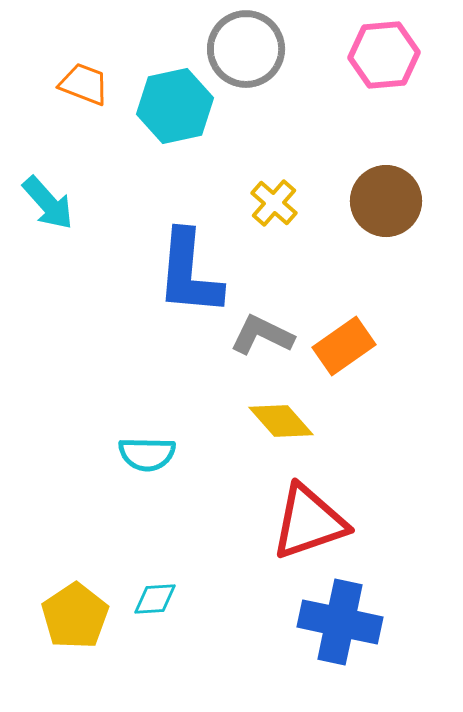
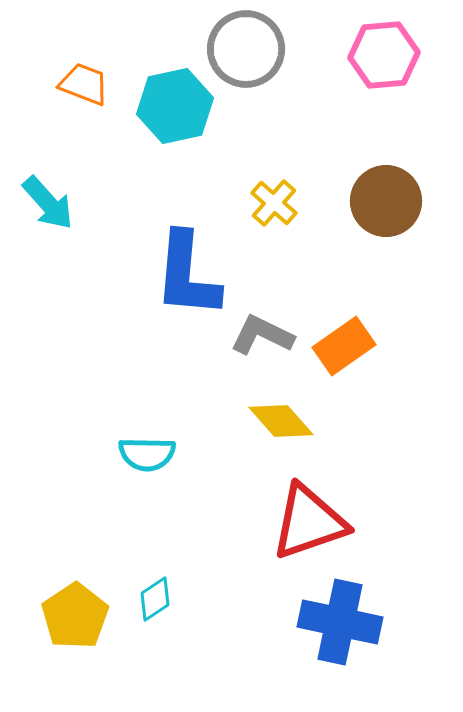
blue L-shape: moved 2 px left, 2 px down
cyan diamond: rotated 30 degrees counterclockwise
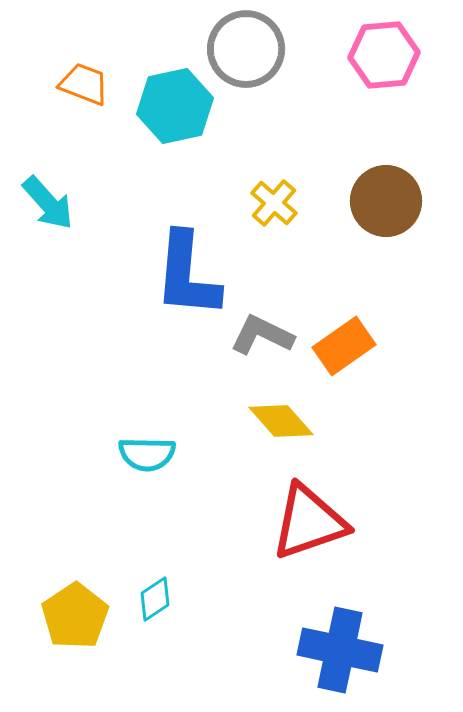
blue cross: moved 28 px down
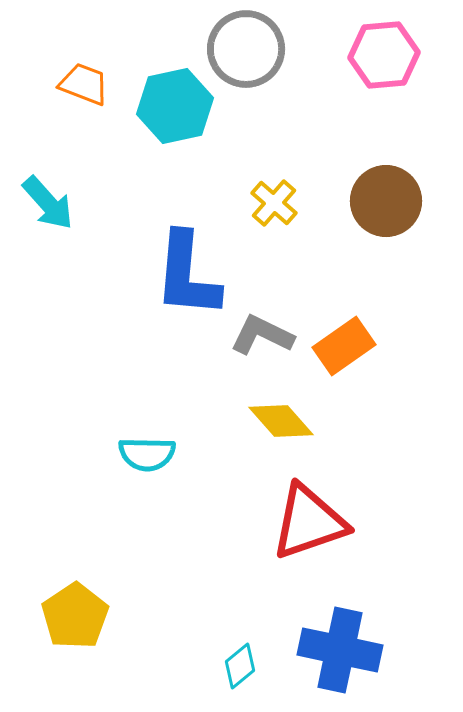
cyan diamond: moved 85 px right, 67 px down; rotated 6 degrees counterclockwise
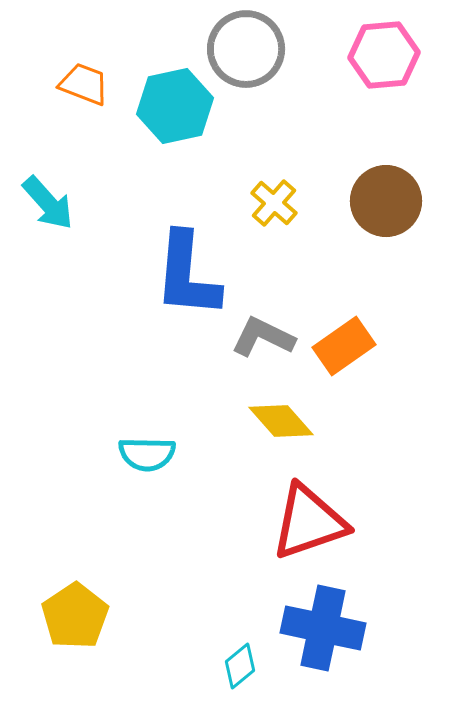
gray L-shape: moved 1 px right, 2 px down
blue cross: moved 17 px left, 22 px up
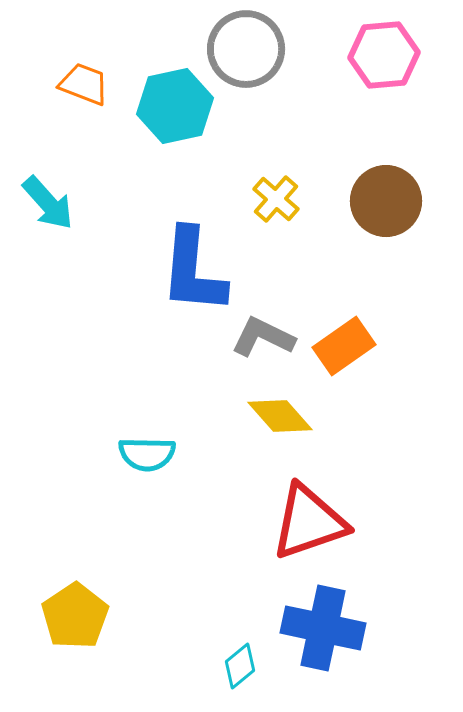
yellow cross: moved 2 px right, 4 px up
blue L-shape: moved 6 px right, 4 px up
yellow diamond: moved 1 px left, 5 px up
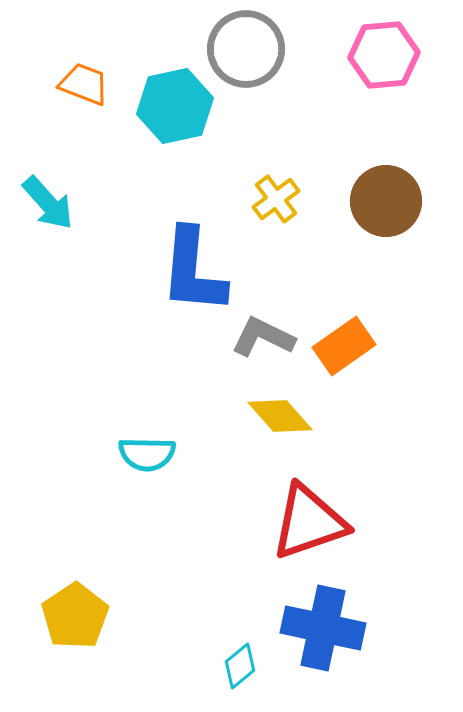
yellow cross: rotated 12 degrees clockwise
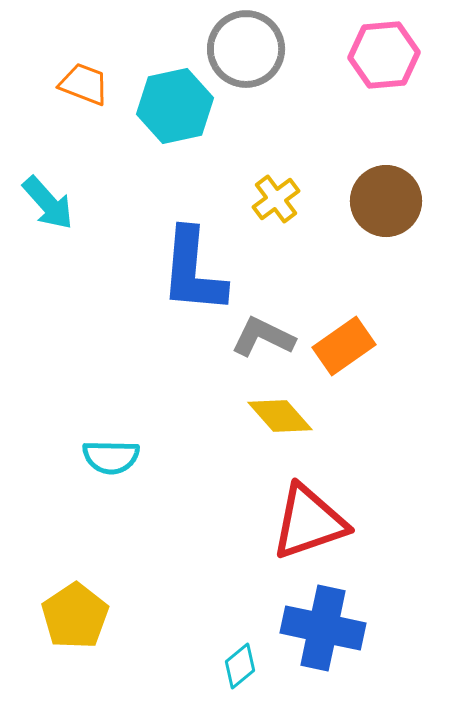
cyan semicircle: moved 36 px left, 3 px down
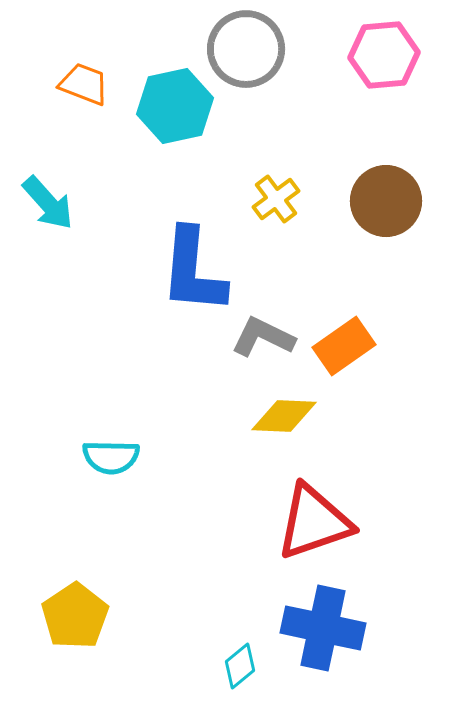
yellow diamond: moved 4 px right; rotated 46 degrees counterclockwise
red triangle: moved 5 px right
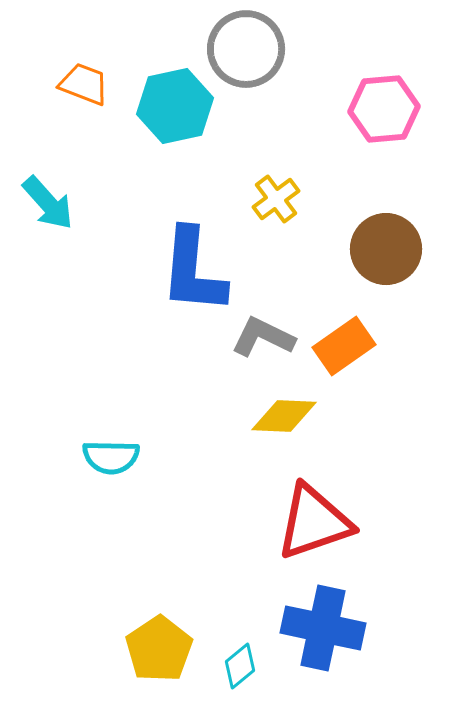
pink hexagon: moved 54 px down
brown circle: moved 48 px down
yellow pentagon: moved 84 px right, 33 px down
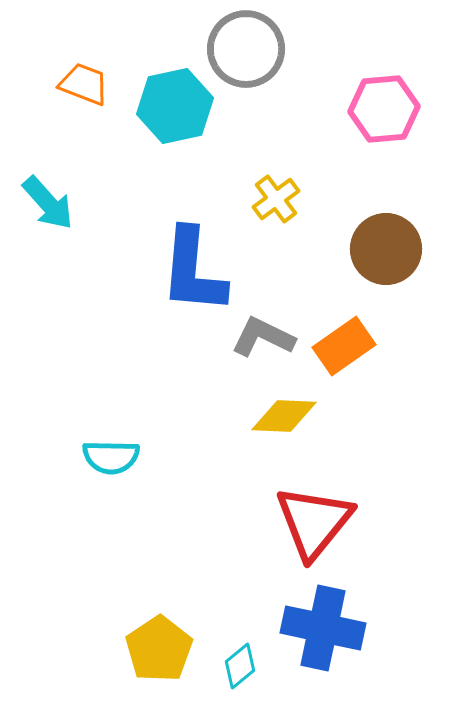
red triangle: rotated 32 degrees counterclockwise
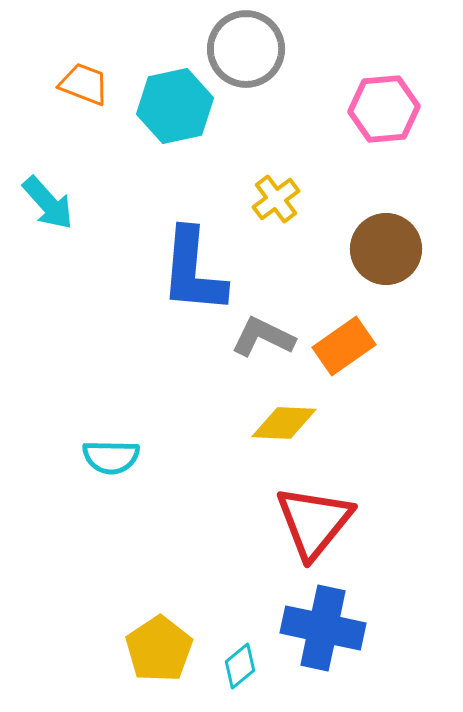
yellow diamond: moved 7 px down
